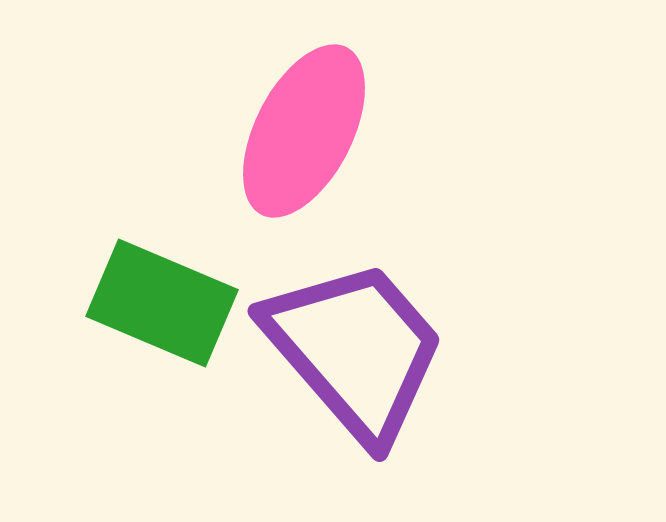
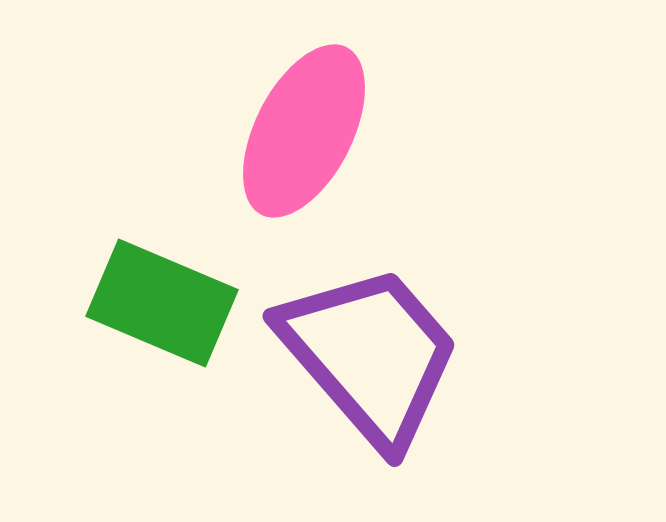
purple trapezoid: moved 15 px right, 5 px down
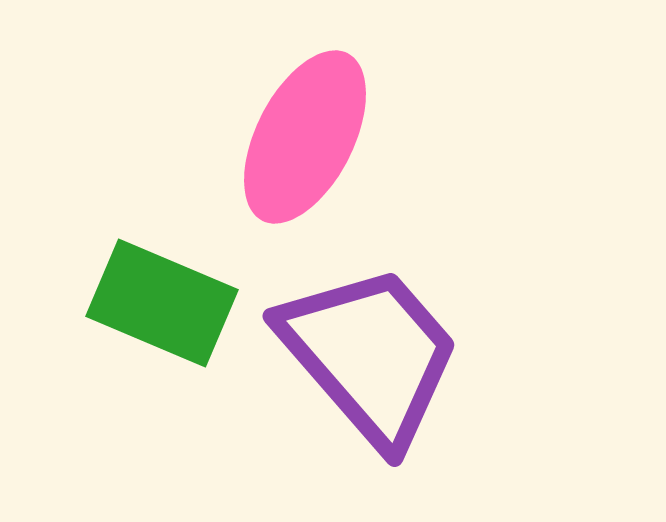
pink ellipse: moved 1 px right, 6 px down
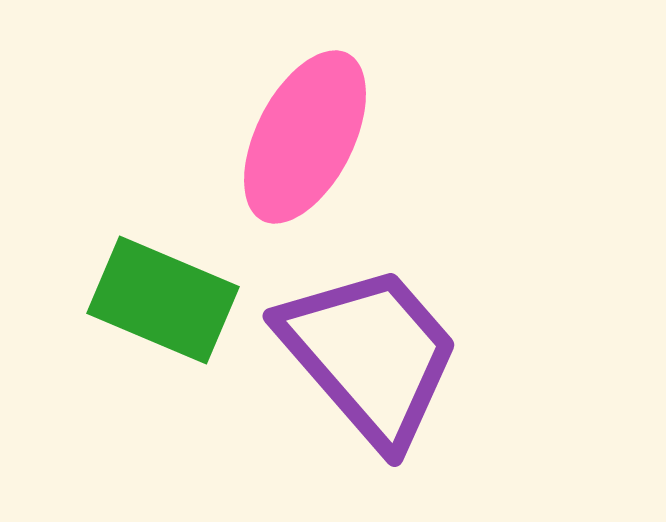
green rectangle: moved 1 px right, 3 px up
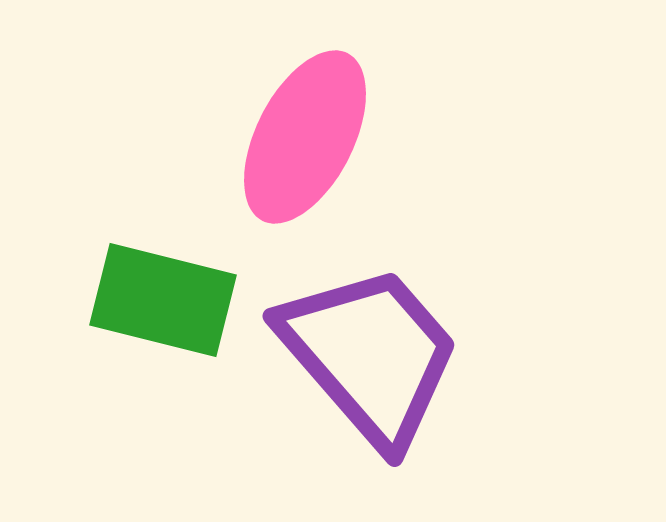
green rectangle: rotated 9 degrees counterclockwise
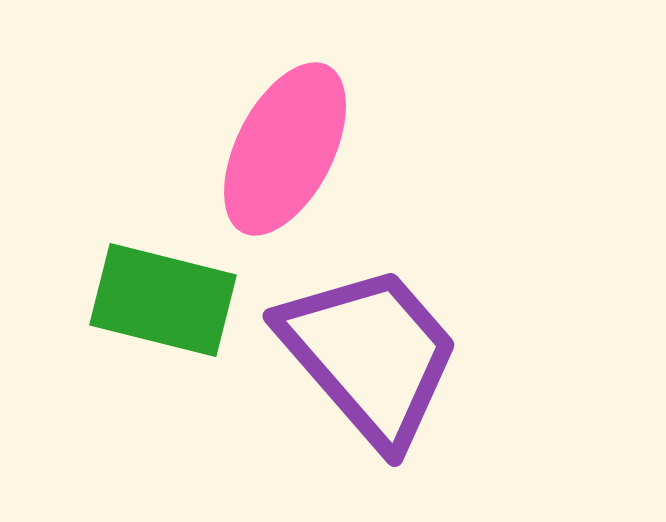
pink ellipse: moved 20 px left, 12 px down
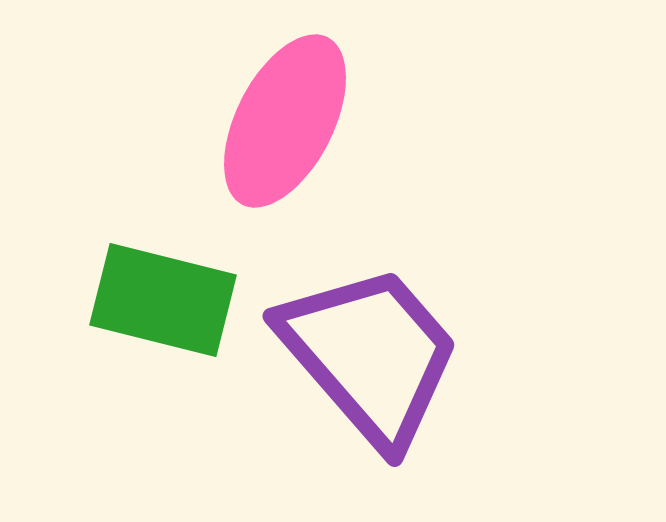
pink ellipse: moved 28 px up
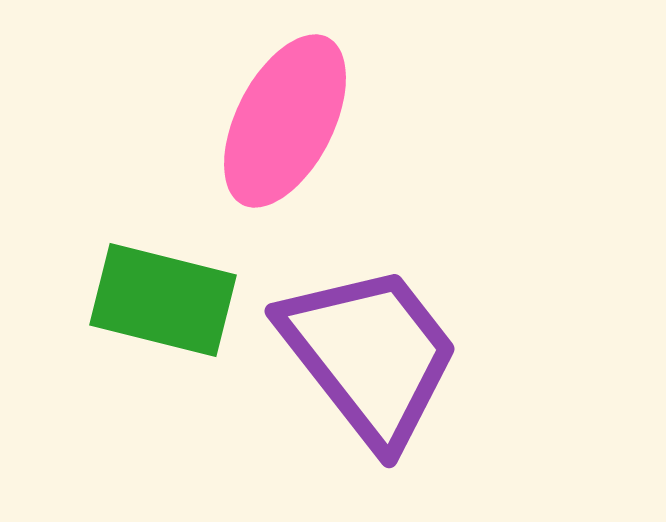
purple trapezoid: rotated 3 degrees clockwise
